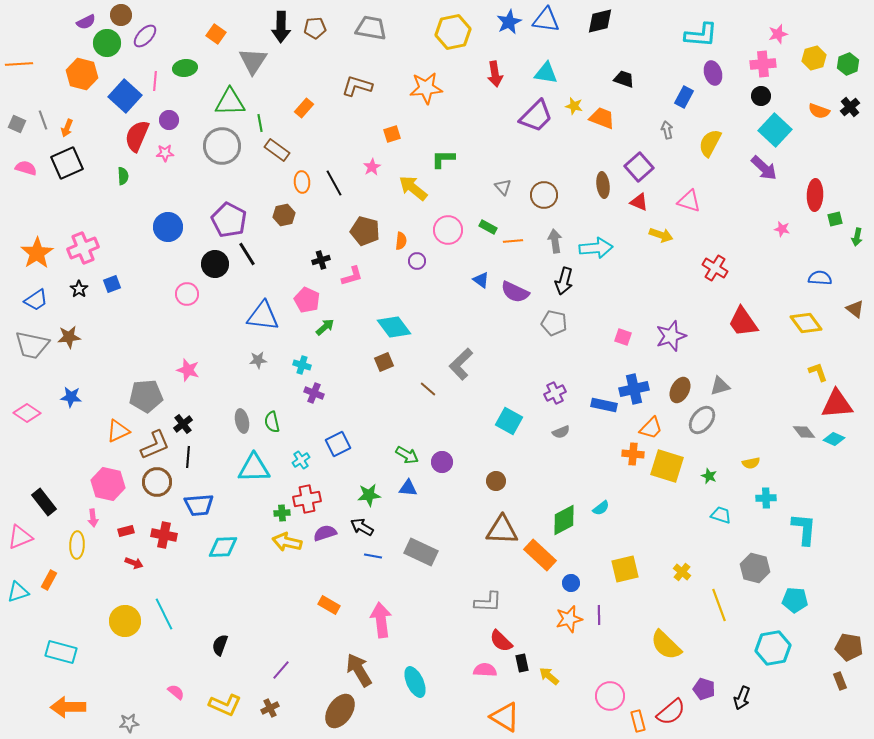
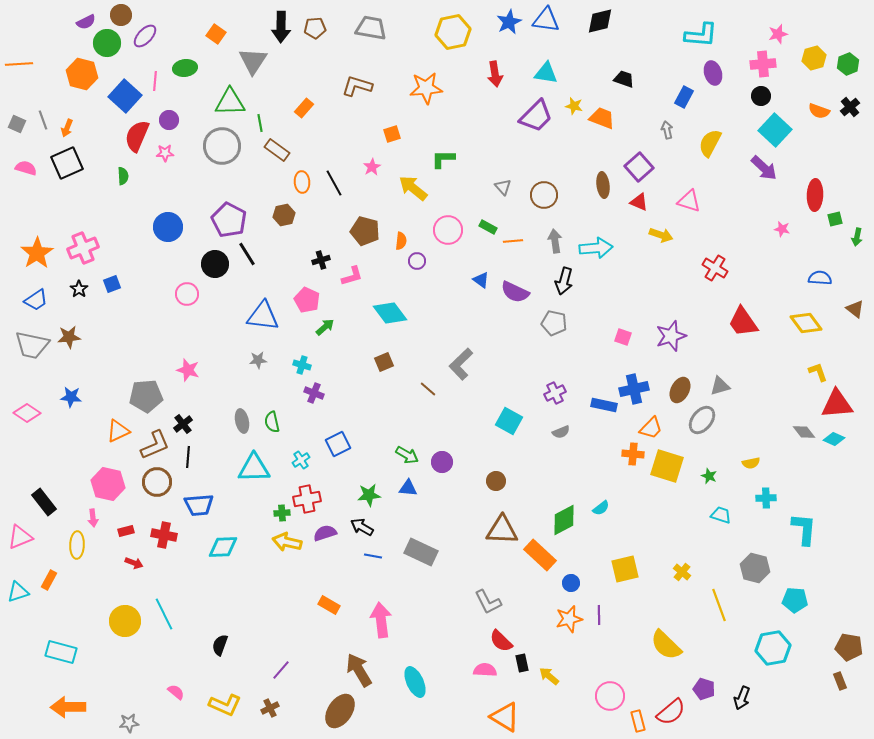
cyan diamond at (394, 327): moved 4 px left, 14 px up
gray L-shape at (488, 602): rotated 60 degrees clockwise
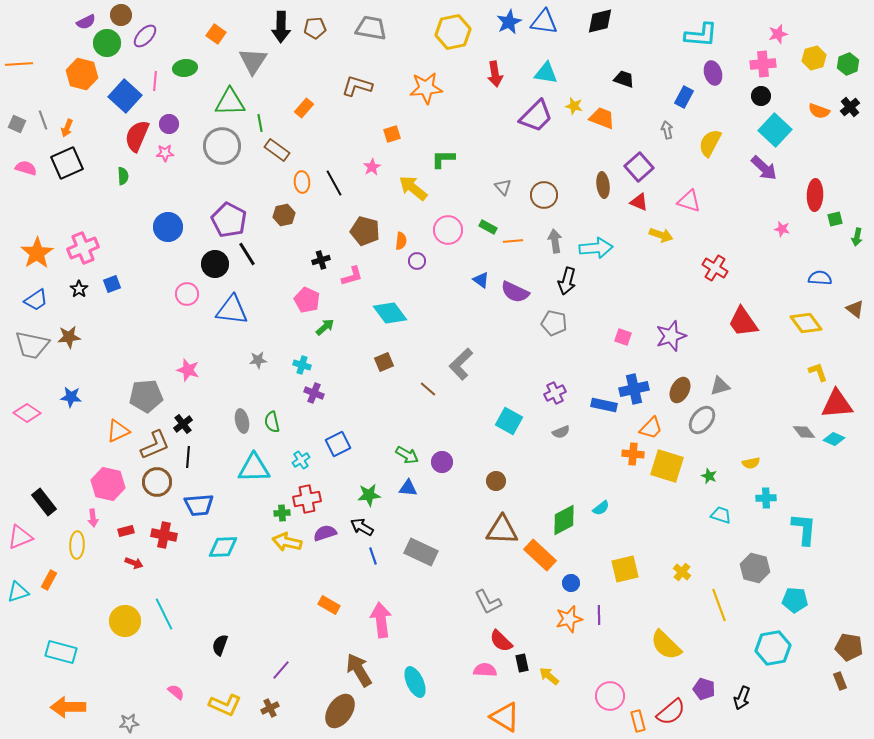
blue triangle at (546, 20): moved 2 px left, 2 px down
purple circle at (169, 120): moved 4 px down
black arrow at (564, 281): moved 3 px right
blue triangle at (263, 316): moved 31 px left, 6 px up
blue line at (373, 556): rotated 60 degrees clockwise
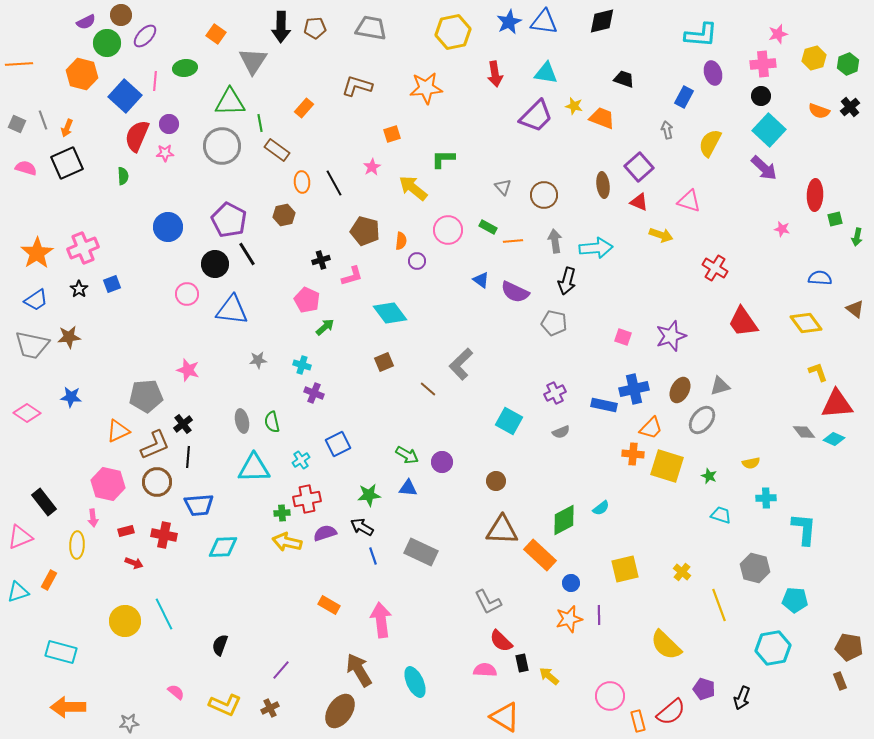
black diamond at (600, 21): moved 2 px right
cyan square at (775, 130): moved 6 px left
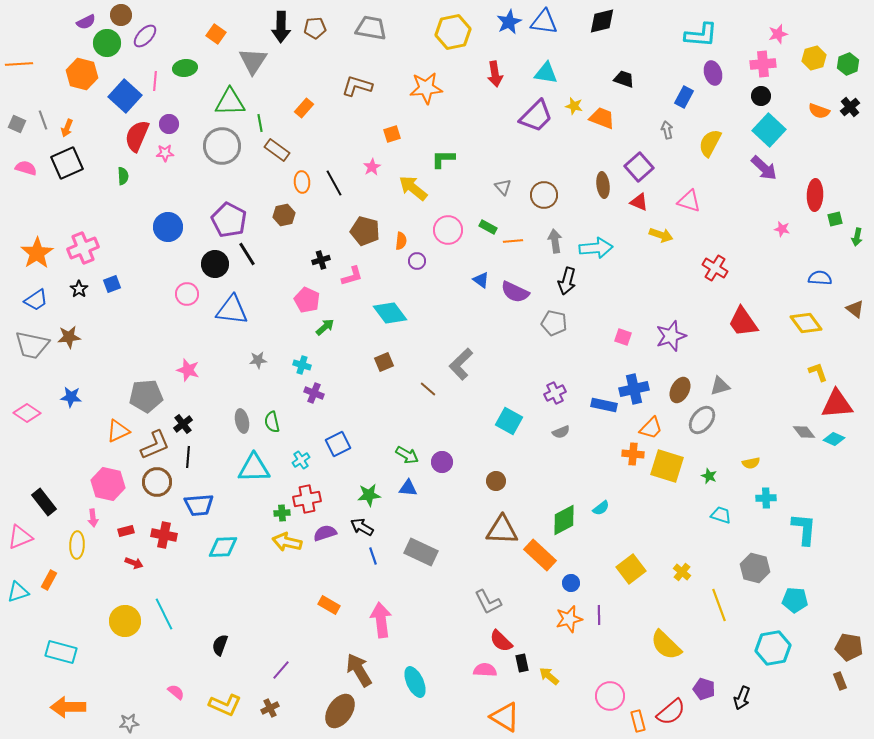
yellow square at (625, 569): moved 6 px right; rotated 24 degrees counterclockwise
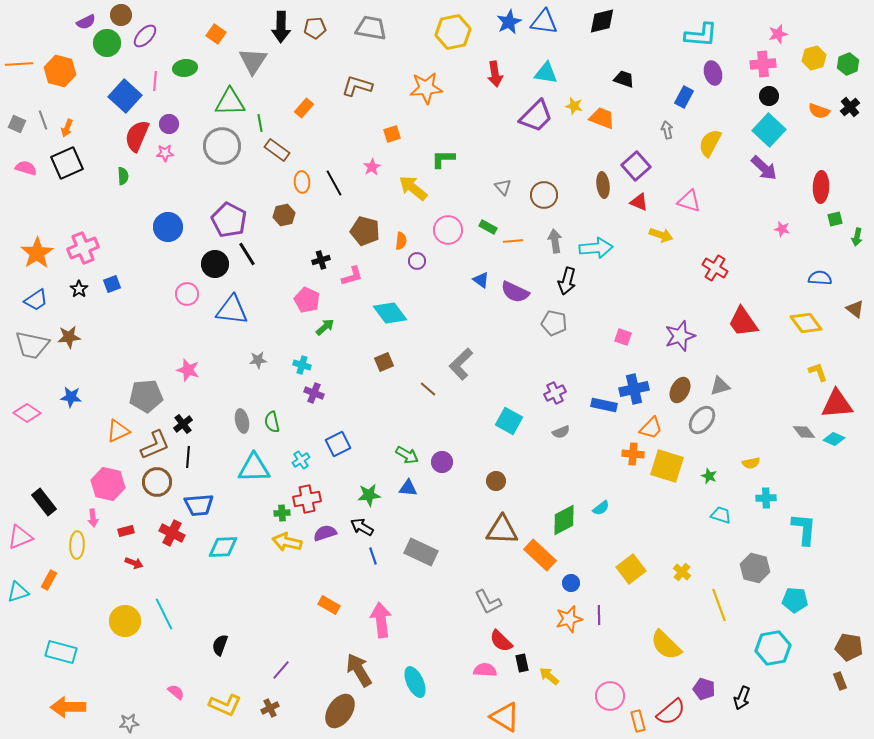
orange hexagon at (82, 74): moved 22 px left, 3 px up
black circle at (761, 96): moved 8 px right
purple square at (639, 167): moved 3 px left, 1 px up
red ellipse at (815, 195): moved 6 px right, 8 px up
purple star at (671, 336): moved 9 px right
red cross at (164, 535): moved 8 px right, 2 px up; rotated 15 degrees clockwise
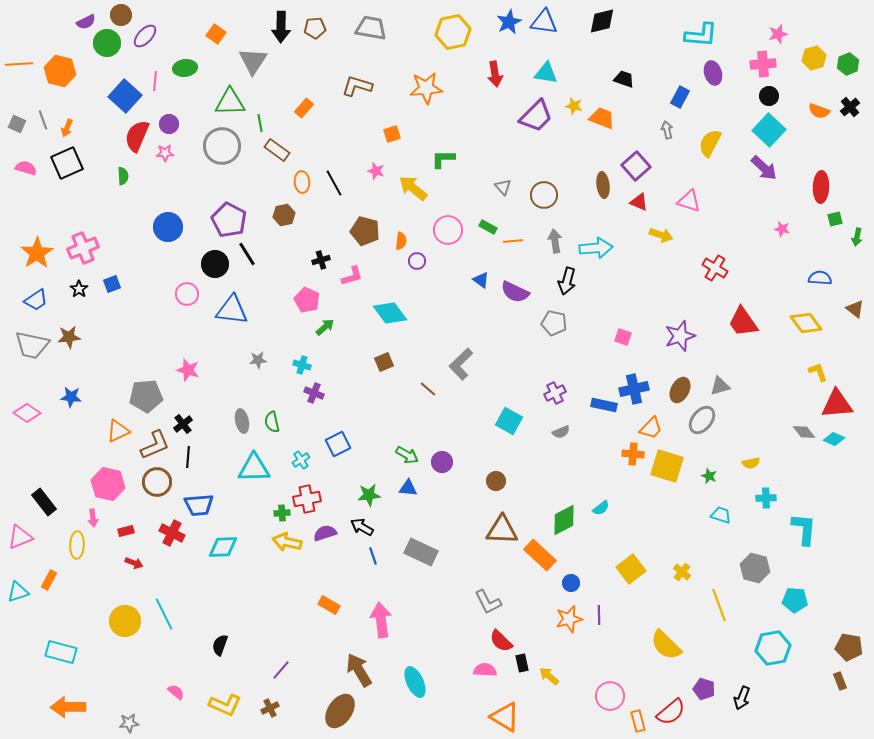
blue rectangle at (684, 97): moved 4 px left
pink star at (372, 167): moved 4 px right, 4 px down; rotated 24 degrees counterclockwise
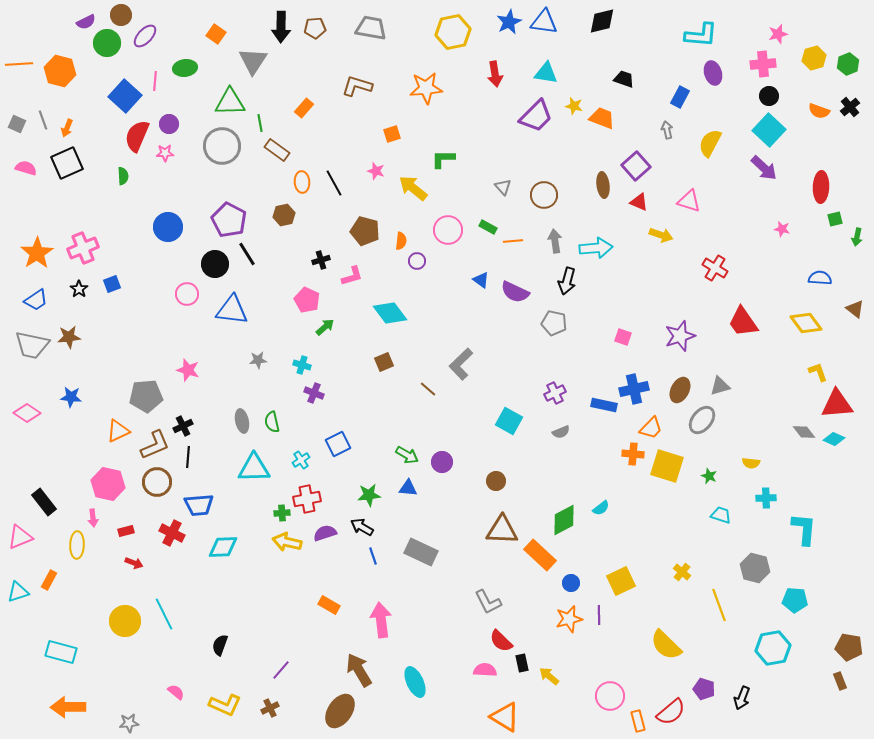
black cross at (183, 424): moved 2 px down; rotated 12 degrees clockwise
yellow semicircle at (751, 463): rotated 18 degrees clockwise
yellow square at (631, 569): moved 10 px left, 12 px down; rotated 12 degrees clockwise
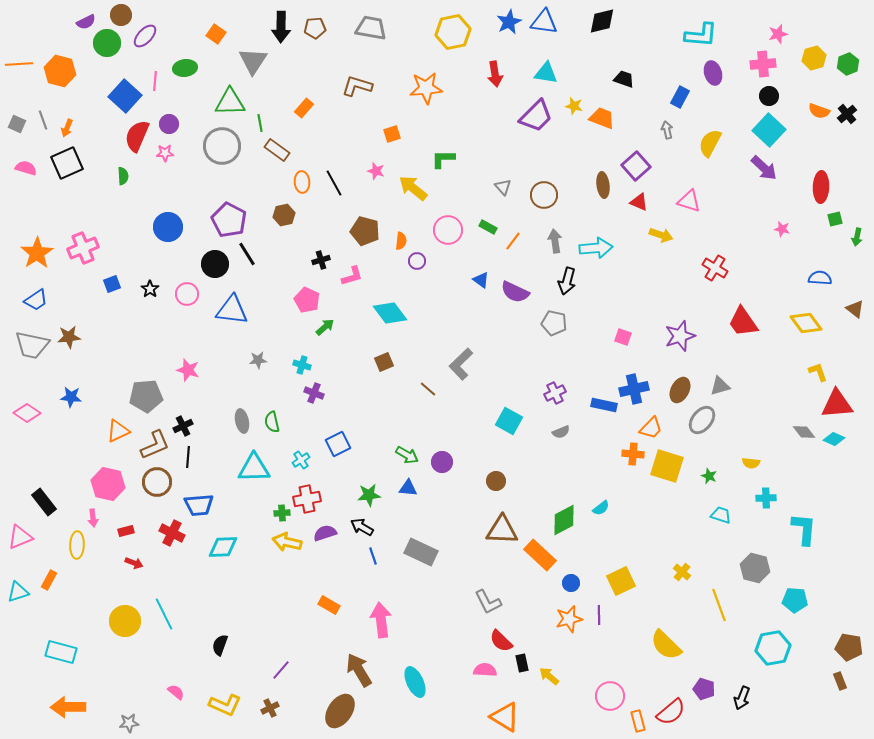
black cross at (850, 107): moved 3 px left, 7 px down
orange line at (513, 241): rotated 48 degrees counterclockwise
black star at (79, 289): moved 71 px right
